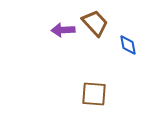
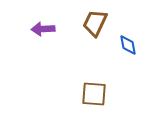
brown trapezoid: rotated 112 degrees counterclockwise
purple arrow: moved 20 px left, 1 px up
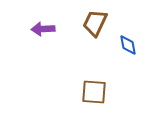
brown square: moved 2 px up
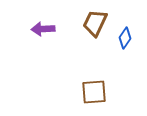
blue diamond: moved 3 px left, 7 px up; rotated 45 degrees clockwise
brown square: rotated 8 degrees counterclockwise
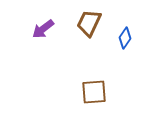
brown trapezoid: moved 6 px left
purple arrow: rotated 35 degrees counterclockwise
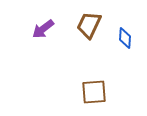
brown trapezoid: moved 2 px down
blue diamond: rotated 30 degrees counterclockwise
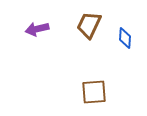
purple arrow: moved 6 px left; rotated 25 degrees clockwise
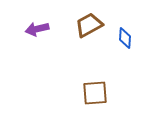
brown trapezoid: rotated 36 degrees clockwise
brown square: moved 1 px right, 1 px down
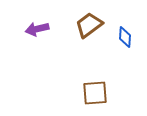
brown trapezoid: rotated 8 degrees counterclockwise
blue diamond: moved 1 px up
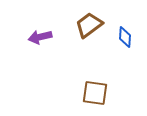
purple arrow: moved 3 px right, 8 px down
brown square: rotated 12 degrees clockwise
